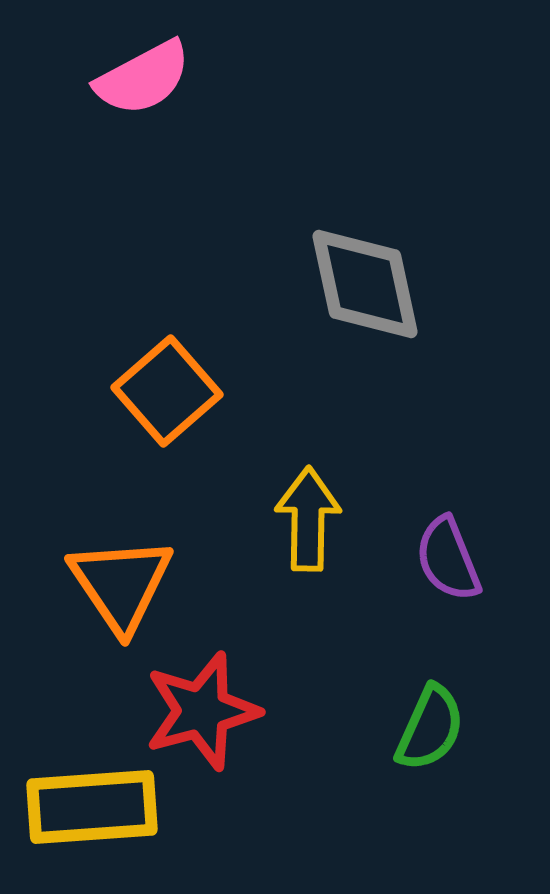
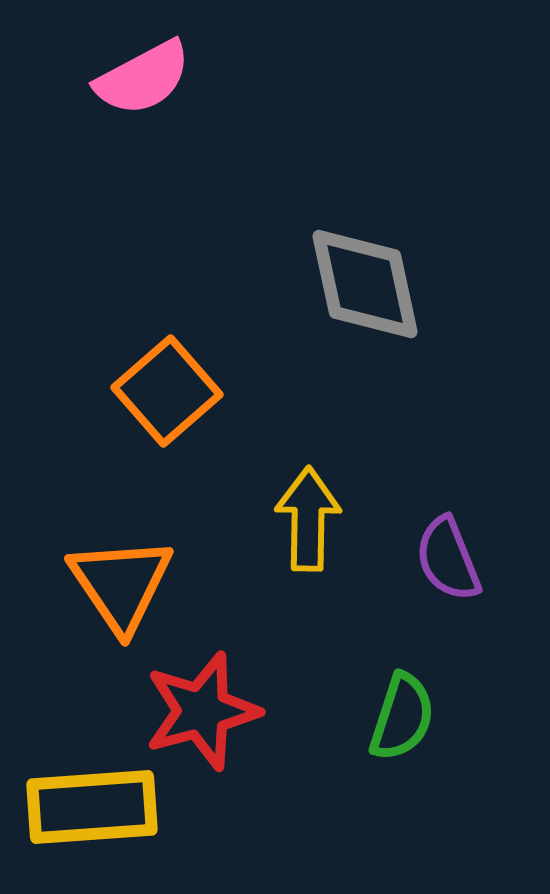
green semicircle: moved 28 px left, 11 px up; rotated 6 degrees counterclockwise
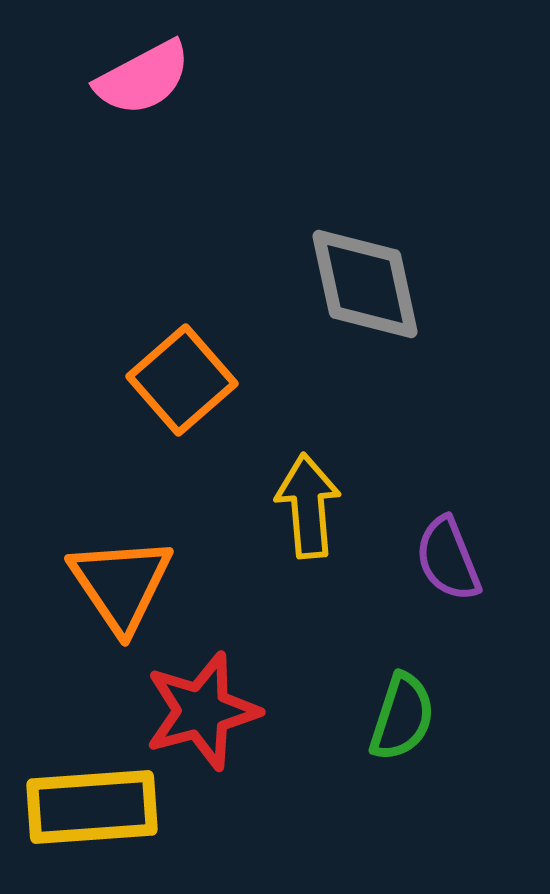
orange square: moved 15 px right, 11 px up
yellow arrow: moved 13 px up; rotated 6 degrees counterclockwise
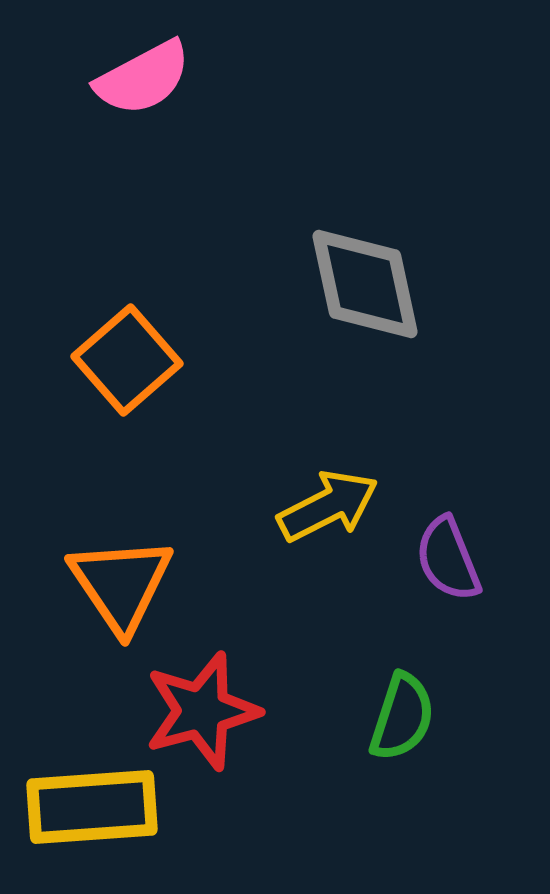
orange square: moved 55 px left, 20 px up
yellow arrow: moved 20 px right; rotated 68 degrees clockwise
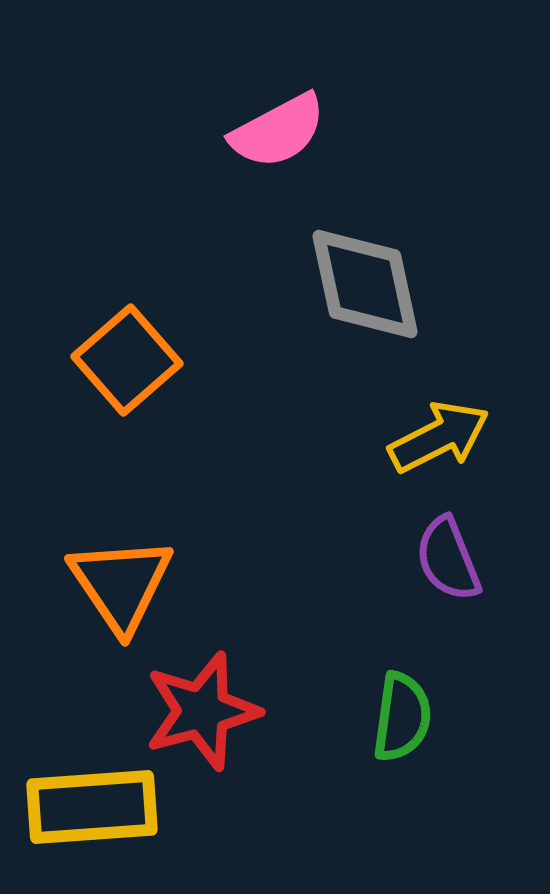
pink semicircle: moved 135 px right, 53 px down
yellow arrow: moved 111 px right, 69 px up
green semicircle: rotated 10 degrees counterclockwise
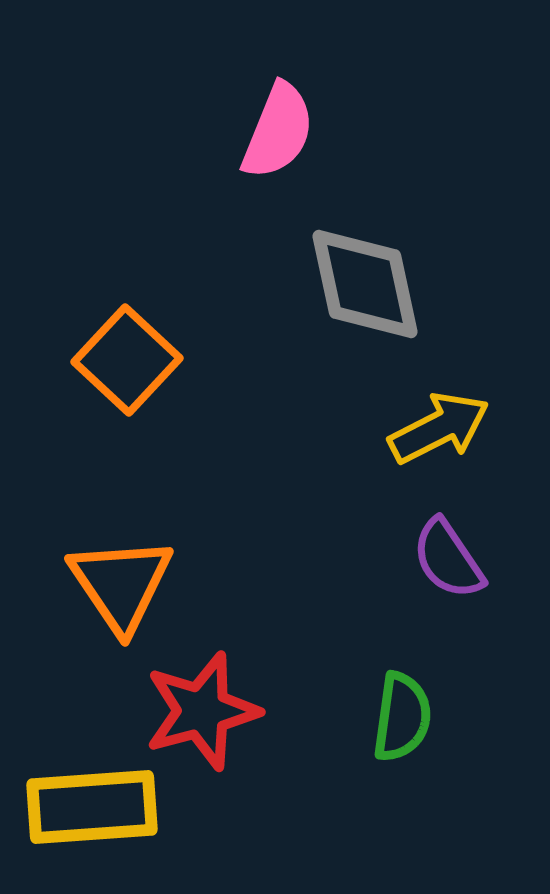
pink semicircle: rotated 40 degrees counterclockwise
orange square: rotated 6 degrees counterclockwise
yellow arrow: moved 9 px up
purple semicircle: rotated 12 degrees counterclockwise
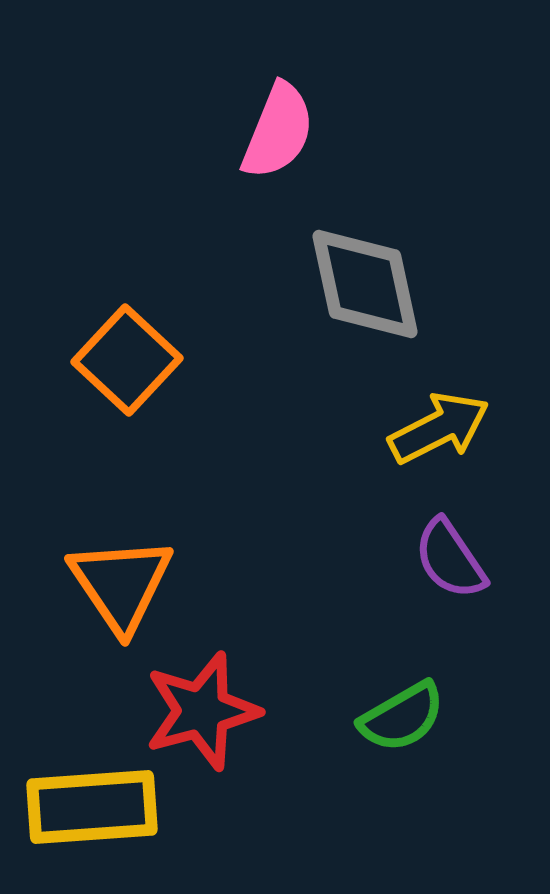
purple semicircle: moved 2 px right
green semicircle: rotated 52 degrees clockwise
